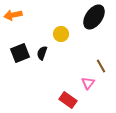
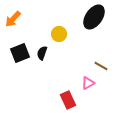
orange arrow: moved 4 px down; rotated 36 degrees counterclockwise
yellow circle: moved 2 px left
brown line: rotated 32 degrees counterclockwise
pink triangle: rotated 24 degrees clockwise
red rectangle: rotated 30 degrees clockwise
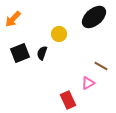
black ellipse: rotated 15 degrees clockwise
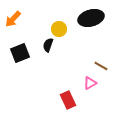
black ellipse: moved 3 px left, 1 px down; rotated 25 degrees clockwise
yellow circle: moved 5 px up
black semicircle: moved 6 px right, 8 px up
pink triangle: moved 2 px right
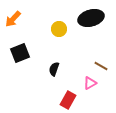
black semicircle: moved 6 px right, 24 px down
red rectangle: rotated 54 degrees clockwise
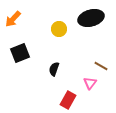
pink triangle: rotated 24 degrees counterclockwise
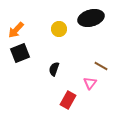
orange arrow: moved 3 px right, 11 px down
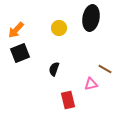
black ellipse: rotated 65 degrees counterclockwise
yellow circle: moved 1 px up
brown line: moved 4 px right, 3 px down
pink triangle: moved 1 px right, 1 px down; rotated 40 degrees clockwise
red rectangle: rotated 42 degrees counterclockwise
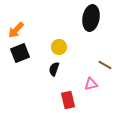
yellow circle: moved 19 px down
brown line: moved 4 px up
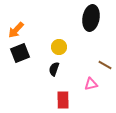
red rectangle: moved 5 px left; rotated 12 degrees clockwise
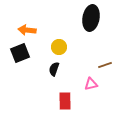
orange arrow: moved 11 px right; rotated 54 degrees clockwise
brown line: rotated 48 degrees counterclockwise
red rectangle: moved 2 px right, 1 px down
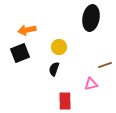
orange arrow: rotated 18 degrees counterclockwise
